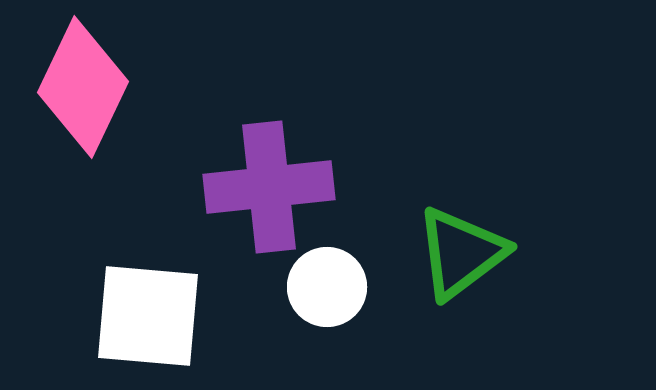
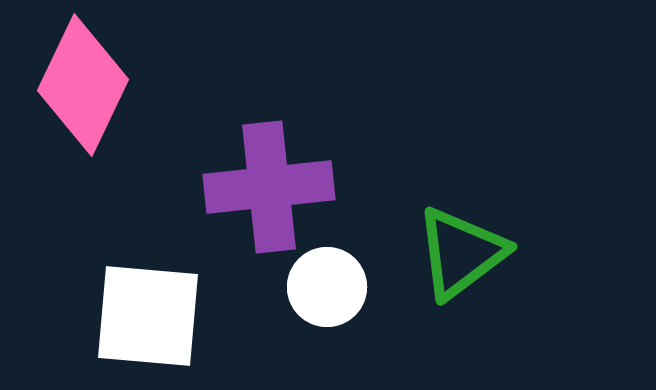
pink diamond: moved 2 px up
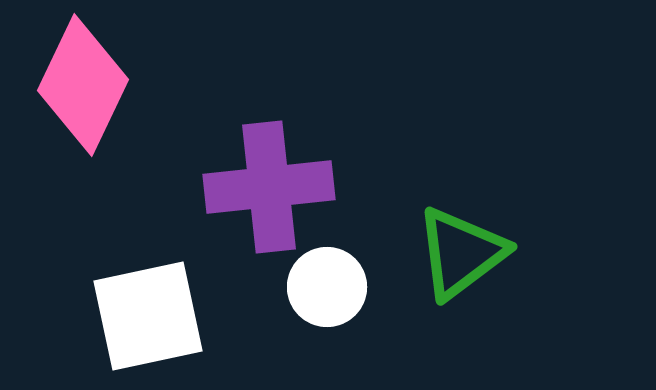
white square: rotated 17 degrees counterclockwise
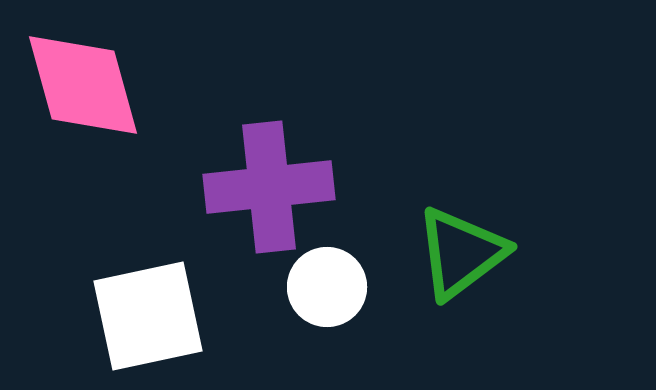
pink diamond: rotated 41 degrees counterclockwise
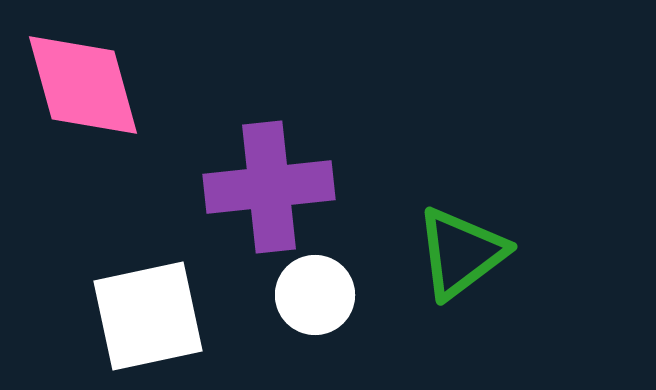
white circle: moved 12 px left, 8 px down
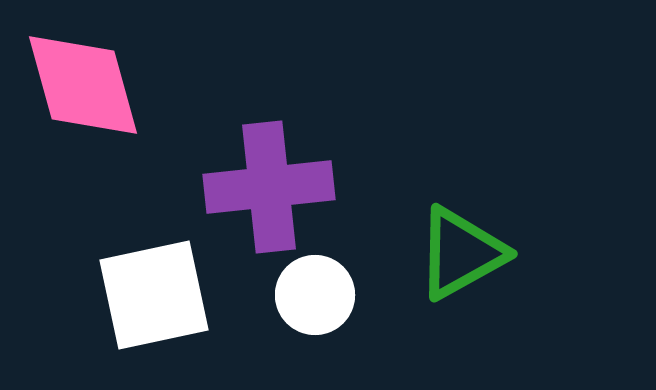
green triangle: rotated 8 degrees clockwise
white square: moved 6 px right, 21 px up
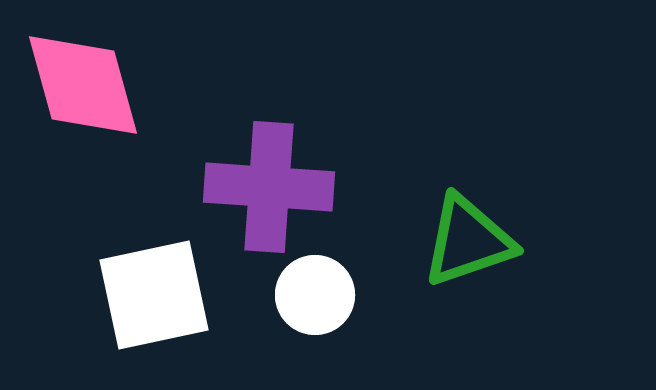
purple cross: rotated 10 degrees clockwise
green triangle: moved 7 px right, 12 px up; rotated 10 degrees clockwise
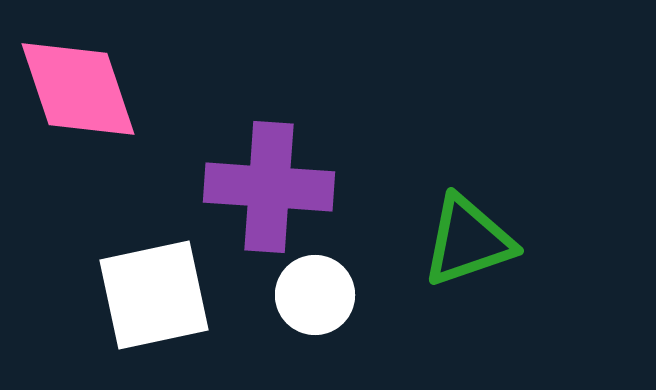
pink diamond: moved 5 px left, 4 px down; rotated 3 degrees counterclockwise
